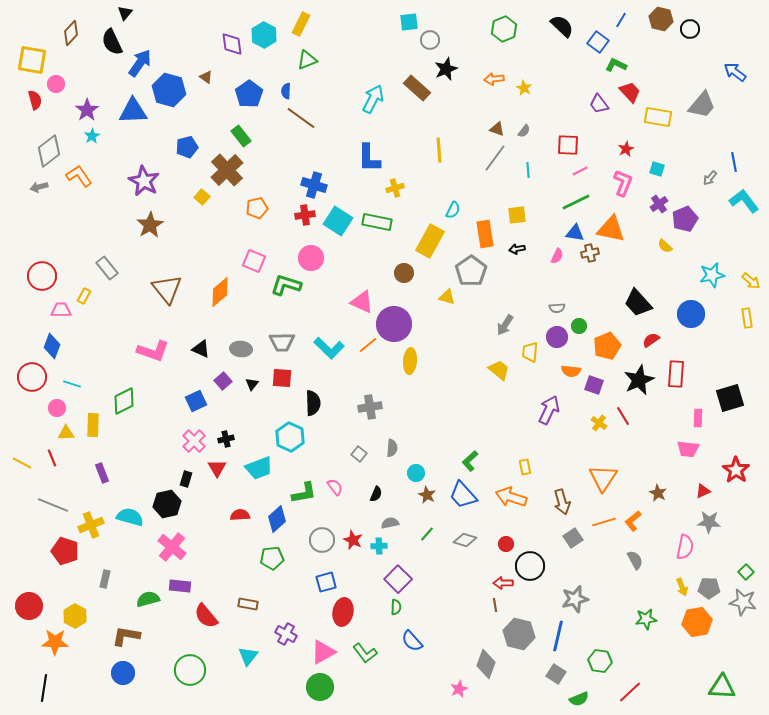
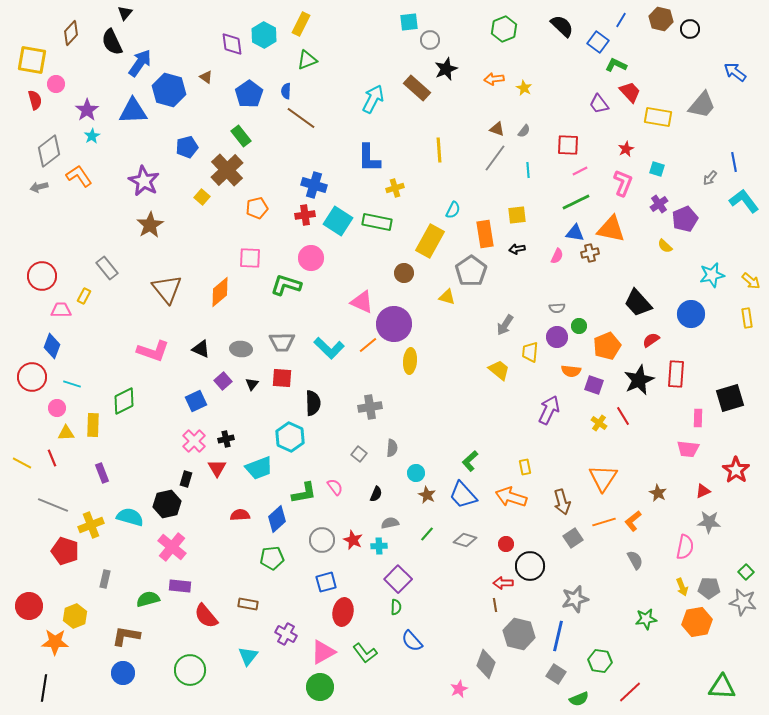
pink square at (254, 261): moved 4 px left, 3 px up; rotated 20 degrees counterclockwise
yellow hexagon at (75, 616): rotated 10 degrees clockwise
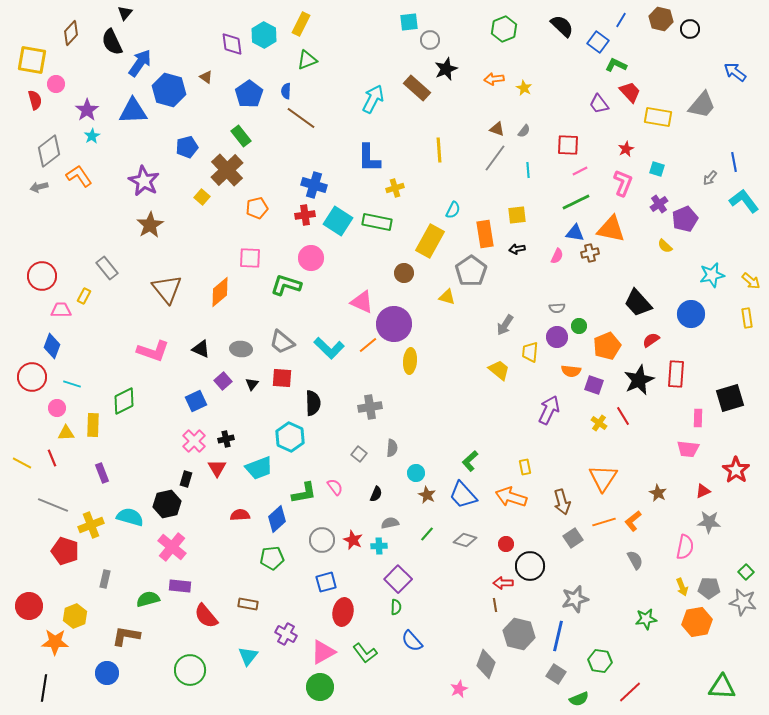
gray trapezoid at (282, 342): rotated 40 degrees clockwise
blue circle at (123, 673): moved 16 px left
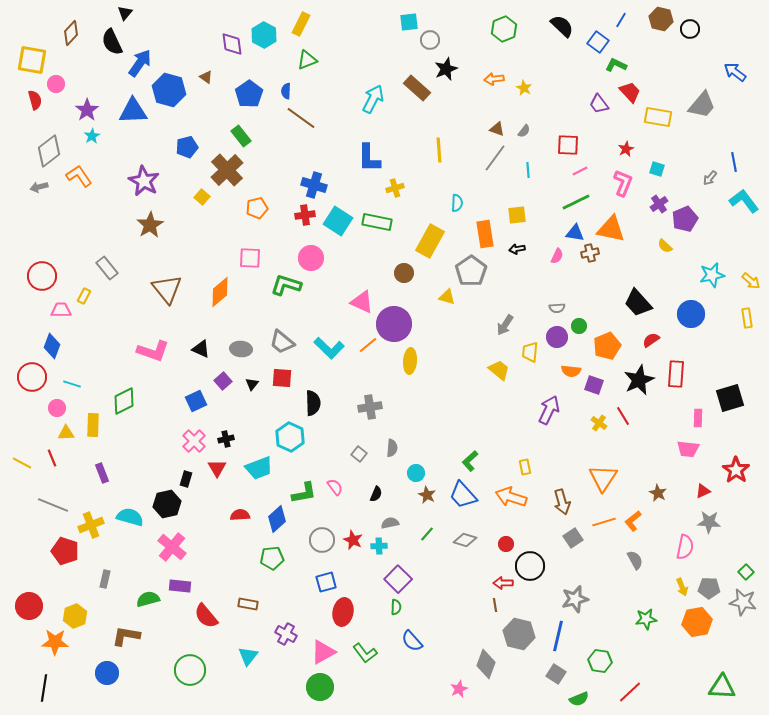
cyan semicircle at (453, 210): moved 4 px right, 7 px up; rotated 24 degrees counterclockwise
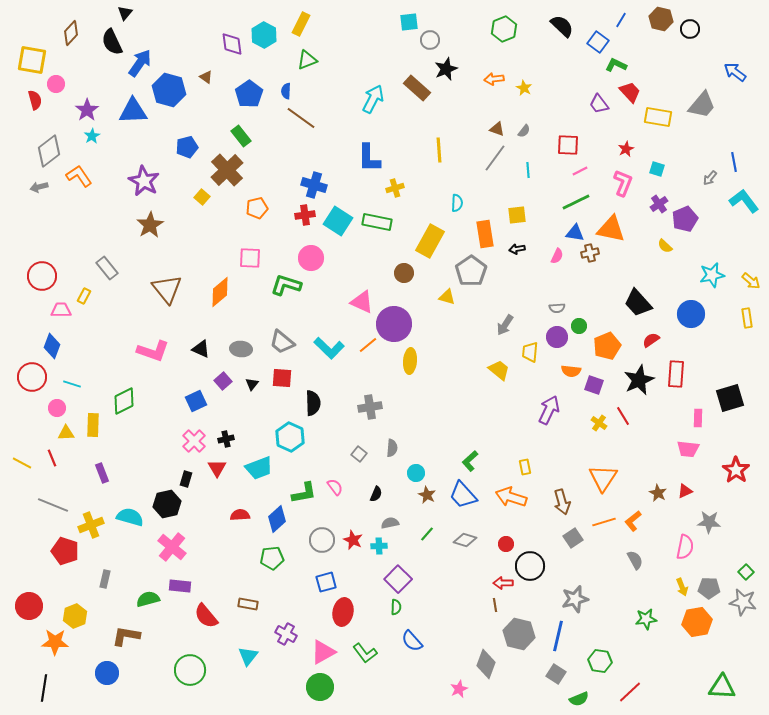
red triangle at (703, 491): moved 18 px left
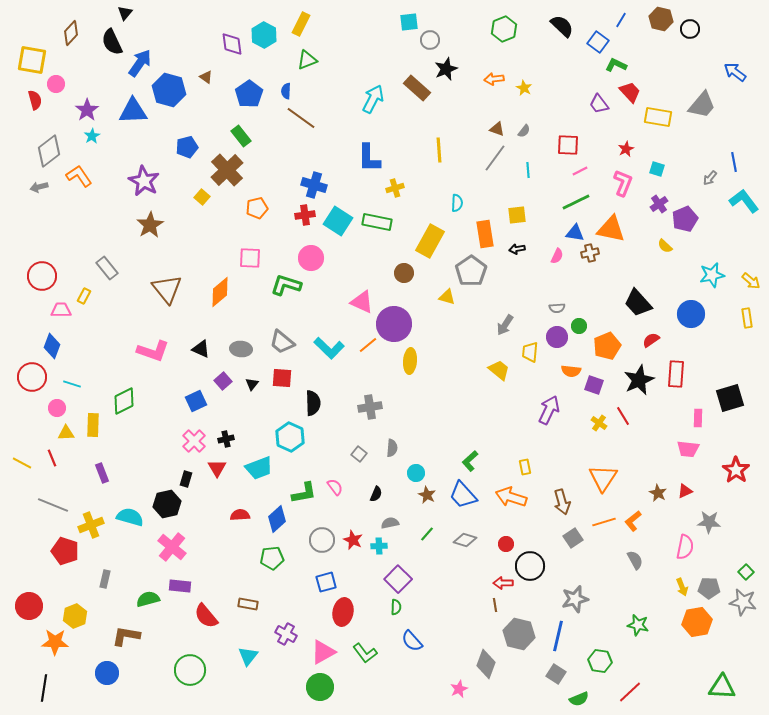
green star at (646, 619): moved 8 px left, 6 px down; rotated 20 degrees clockwise
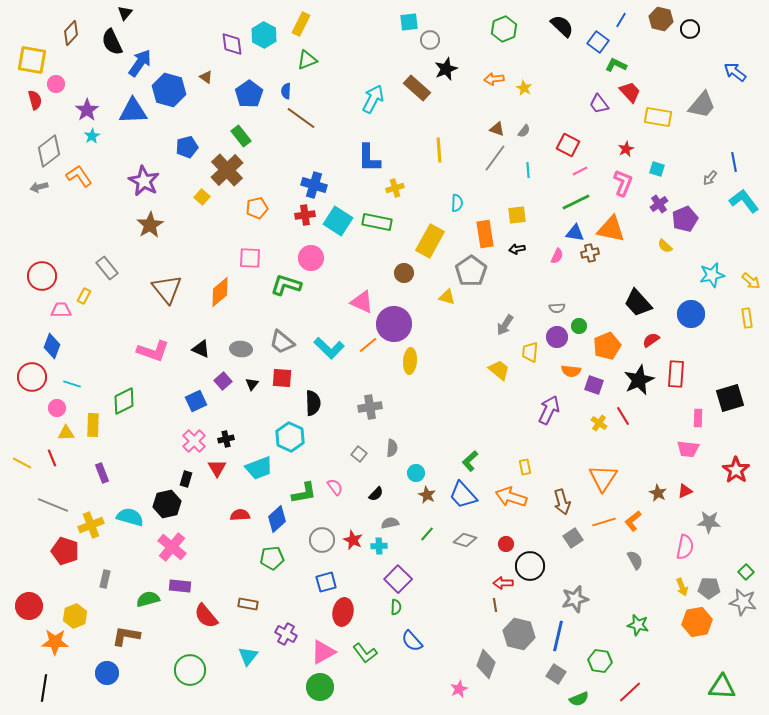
red square at (568, 145): rotated 25 degrees clockwise
black semicircle at (376, 494): rotated 21 degrees clockwise
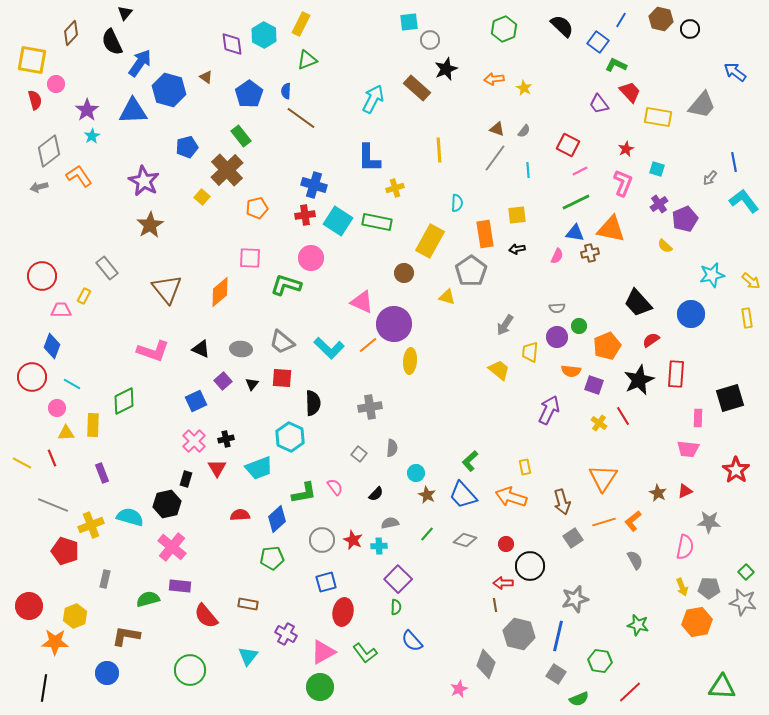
cyan line at (72, 384): rotated 12 degrees clockwise
